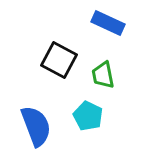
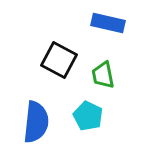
blue rectangle: rotated 12 degrees counterclockwise
blue semicircle: moved 4 px up; rotated 27 degrees clockwise
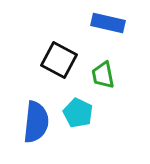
cyan pentagon: moved 10 px left, 3 px up
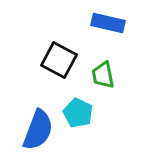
blue semicircle: moved 2 px right, 8 px down; rotated 15 degrees clockwise
